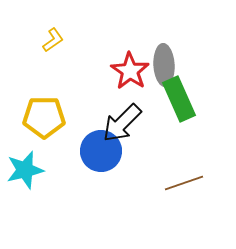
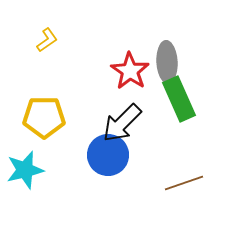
yellow L-shape: moved 6 px left
gray ellipse: moved 3 px right, 3 px up
blue circle: moved 7 px right, 4 px down
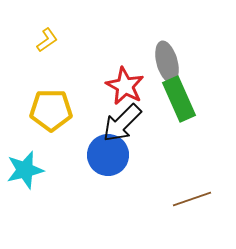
gray ellipse: rotated 12 degrees counterclockwise
red star: moved 5 px left, 15 px down; rotated 6 degrees counterclockwise
yellow pentagon: moved 7 px right, 7 px up
brown line: moved 8 px right, 16 px down
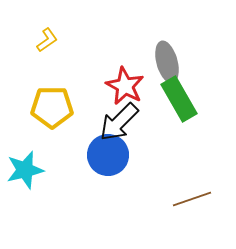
green rectangle: rotated 6 degrees counterclockwise
yellow pentagon: moved 1 px right, 3 px up
black arrow: moved 3 px left, 1 px up
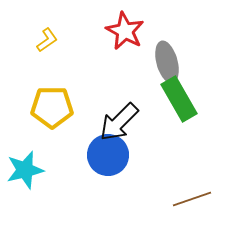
red star: moved 55 px up
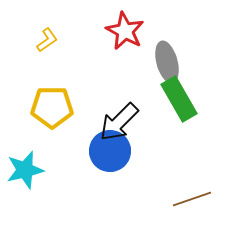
blue circle: moved 2 px right, 4 px up
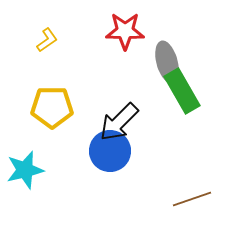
red star: rotated 27 degrees counterclockwise
green rectangle: moved 3 px right, 8 px up
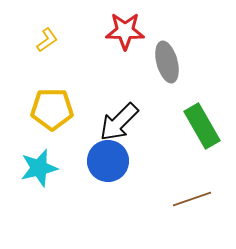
green rectangle: moved 20 px right, 35 px down
yellow pentagon: moved 2 px down
blue circle: moved 2 px left, 10 px down
cyan star: moved 14 px right, 2 px up
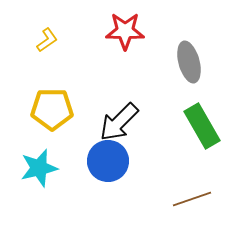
gray ellipse: moved 22 px right
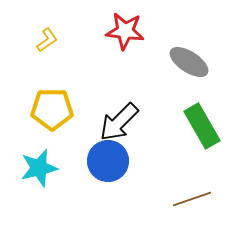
red star: rotated 6 degrees clockwise
gray ellipse: rotated 42 degrees counterclockwise
